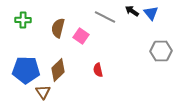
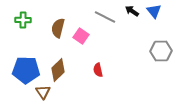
blue triangle: moved 3 px right, 2 px up
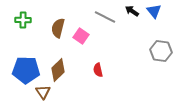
gray hexagon: rotated 10 degrees clockwise
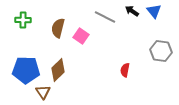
red semicircle: moved 27 px right; rotated 24 degrees clockwise
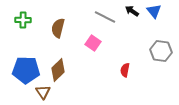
pink square: moved 12 px right, 7 px down
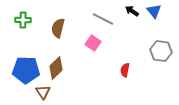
gray line: moved 2 px left, 2 px down
brown diamond: moved 2 px left, 2 px up
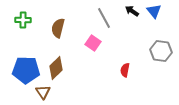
gray line: moved 1 px right, 1 px up; rotated 35 degrees clockwise
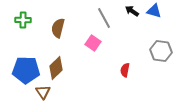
blue triangle: rotated 35 degrees counterclockwise
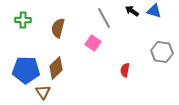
gray hexagon: moved 1 px right, 1 px down
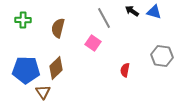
blue triangle: moved 1 px down
gray hexagon: moved 4 px down
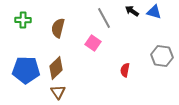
brown triangle: moved 15 px right
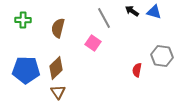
red semicircle: moved 12 px right
